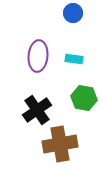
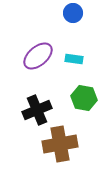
purple ellipse: rotated 44 degrees clockwise
black cross: rotated 12 degrees clockwise
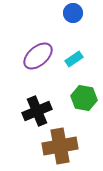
cyan rectangle: rotated 42 degrees counterclockwise
black cross: moved 1 px down
brown cross: moved 2 px down
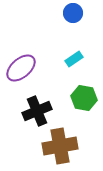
purple ellipse: moved 17 px left, 12 px down
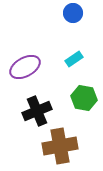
purple ellipse: moved 4 px right, 1 px up; rotated 12 degrees clockwise
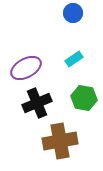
purple ellipse: moved 1 px right, 1 px down
black cross: moved 8 px up
brown cross: moved 5 px up
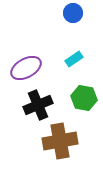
black cross: moved 1 px right, 2 px down
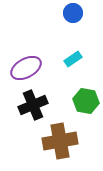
cyan rectangle: moved 1 px left
green hexagon: moved 2 px right, 3 px down
black cross: moved 5 px left
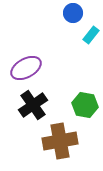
cyan rectangle: moved 18 px right, 24 px up; rotated 18 degrees counterclockwise
green hexagon: moved 1 px left, 4 px down
black cross: rotated 12 degrees counterclockwise
